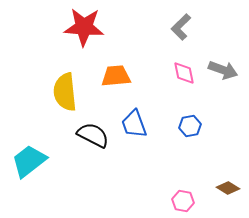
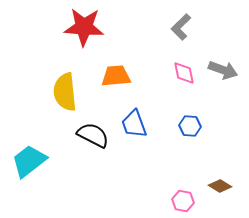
blue hexagon: rotated 15 degrees clockwise
brown diamond: moved 8 px left, 2 px up
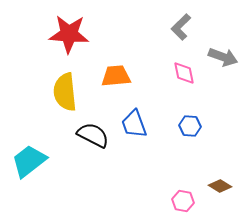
red star: moved 15 px left, 7 px down
gray arrow: moved 13 px up
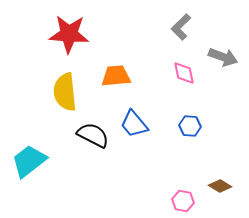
blue trapezoid: rotated 20 degrees counterclockwise
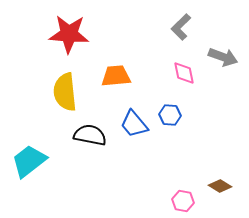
blue hexagon: moved 20 px left, 11 px up
black semicircle: moved 3 px left; rotated 16 degrees counterclockwise
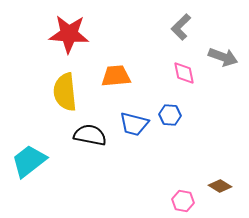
blue trapezoid: rotated 36 degrees counterclockwise
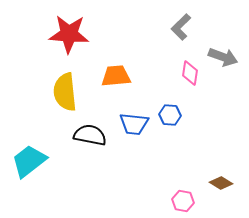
pink diamond: moved 6 px right; rotated 20 degrees clockwise
blue trapezoid: rotated 8 degrees counterclockwise
brown diamond: moved 1 px right, 3 px up
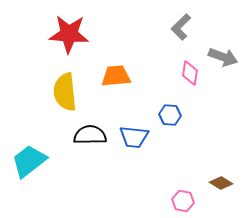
blue trapezoid: moved 13 px down
black semicircle: rotated 12 degrees counterclockwise
